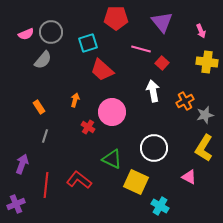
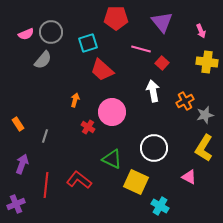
orange rectangle: moved 21 px left, 17 px down
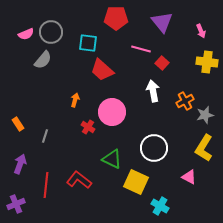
cyan square: rotated 24 degrees clockwise
purple arrow: moved 2 px left
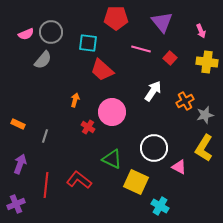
red square: moved 8 px right, 5 px up
white arrow: rotated 45 degrees clockwise
orange rectangle: rotated 32 degrees counterclockwise
pink triangle: moved 10 px left, 10 px up
